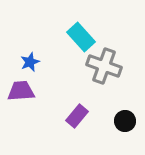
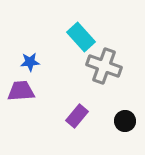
blue star: rotated 18 degrees clockwise
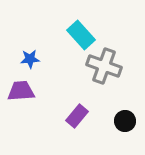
cyan rectangle: moved 2 px up
blue star: moved 3 px up
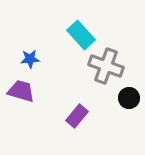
gray cross: moved 2 px right
purple trapezoid: rotated 20 degrees clockwise
black circle: moved 4 px right, 23 px up
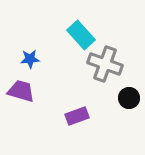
gray cross: moved 1 px left, 2 px up
purple rectangle: rotated 30 degrees clockwise
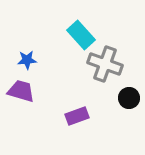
blue star: moved 3 px left, 1 px down
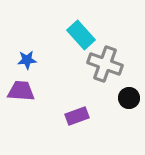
purple trapezoid: rotated 12 degrees counterclockwise
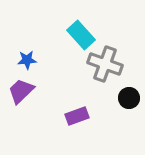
purple trapezoid: rotated 48 degrees counterclockwise
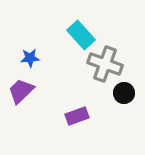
blue star: moved 3 px right, 2 px up
black circle: moved 5 px left, 5 px up
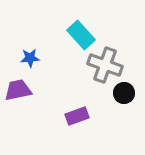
gray cross: moved 1 px down
purple trapezoid: moved 3 px left, 1 px up; rotated 32 degrees clockwise
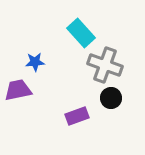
cyan rectangle: moved 2 px up
blue star: moved 5 px right, 4 px down
black circle: moved 13 px left, 5 px down
